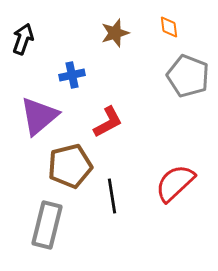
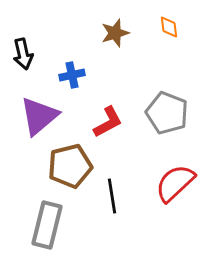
black arrow: moved 15 px down; rotated 148 degrees clockwise
gray pentagon: moved 21 px left, 37 px down
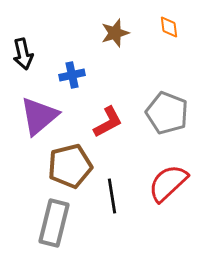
red semicircle: moved 7 px left
gray rectangle: moved 7 px right, 2 px up
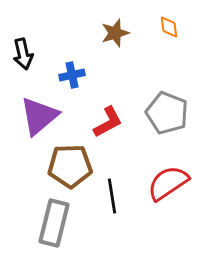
brown pentagon: rotated 12 degrees clockwise
red semicircle: rotated 9 degrees clockwise
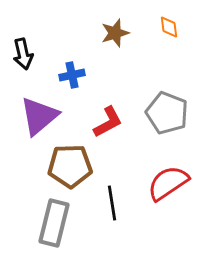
black line: moved 7 px down
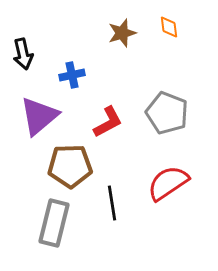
brown star: moved 7 px right
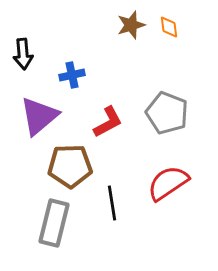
brown star: moved 9 px right, 8 px up
black arrow: rotated 8 degrees clockwise
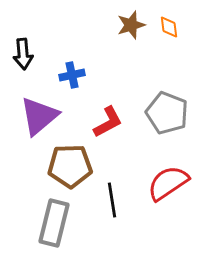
black line: moved 3 px up
